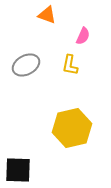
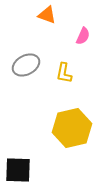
yellow L-shape: moved 6 px left, 8 px down
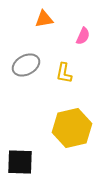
orange triangle: moved 3 px left, 4 px down; rotated 30 degrees counterclockwise
black square: moved 2 px right, 8 px up
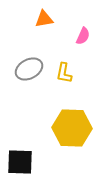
gray ellipse: moved 3 px right, 4 px down
yellow hexagon: rotated 15 degrees clockwise
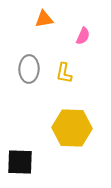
gray ellipse: rotated 60 degrees counterclockwise
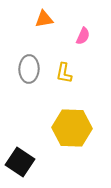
black square: rotated 32 degrees clockwise
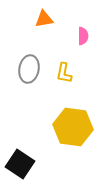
pink semicircle: rotated 24 degrees counterclockwise
gray ellipse: rotated 8 degrees clockwise
yellow hexagon: moved 1 px right, 1 px up; rotated 6 degrees clockwise
black square: moved 2 px down
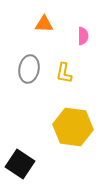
orange triangle: moved 5 px down; rotated 12 degrees clockwise
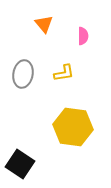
orange triangle: rotated 48 degrees clockwise
gray ellipse: moved 6 px left, 5 px down
yellow L-shape: rotated 110 degrees counterclockwise
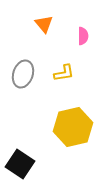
gray ellipse: rotated 8 degrees clockwise
yellow hexagon: rotated 21 degrees counterclockwise
